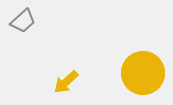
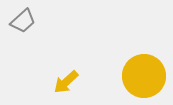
yellow circle: moved 1 px right, 3 px down
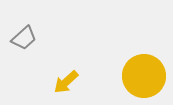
gray trapezoid: moved 1 px right, 17 px down
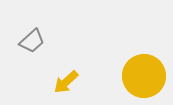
gray trapezoid: moved 8 px right, 3 px down
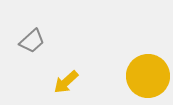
yellow circle: moved 4 px right
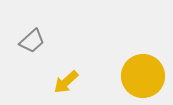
yellow circle: moved 5 px left
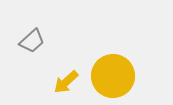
yellow circle: moved 30 px left
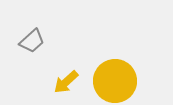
yellow circle: moved 2 px right, 5 px down
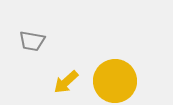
gray trapezoid: rotated 52 degrees clockwise
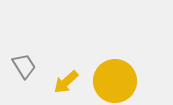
gray trapezoid: moved 8 px left, 25 px down; rotated 132 degrees counterclockwise
